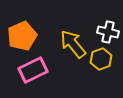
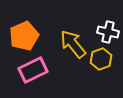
orange pentagon: moved 2 px right
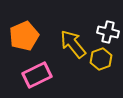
pink rectangle: moved 4 px right, 5 px down
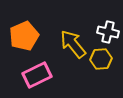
yellow hexagon: rotated 15 degrees clockwise
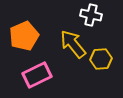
white cross: moved 17 px left, 17 px up
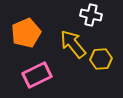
orange pentagon: moved 2 px right, 3 px up
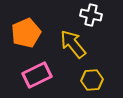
yellow hexagon: moved 9 px left, 21 px down
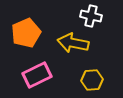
white cross: moved 1 px down
yellow arrow: moved 1 px up; rotated 40 degrees counterclockwise
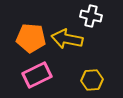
orange pentagon: moved 5 px right, 5 px down; rotated 28 degrees clockwise
yellow arrow: moved 6 px left, 4 px up
